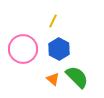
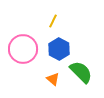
green semicircle: moved 4 px right, 5 px up
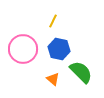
blue hexagon: rotated 15 degrees counterclockwise
